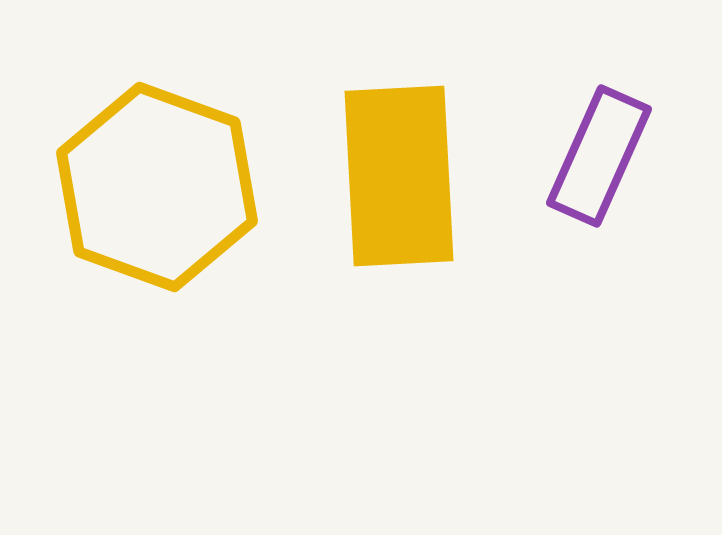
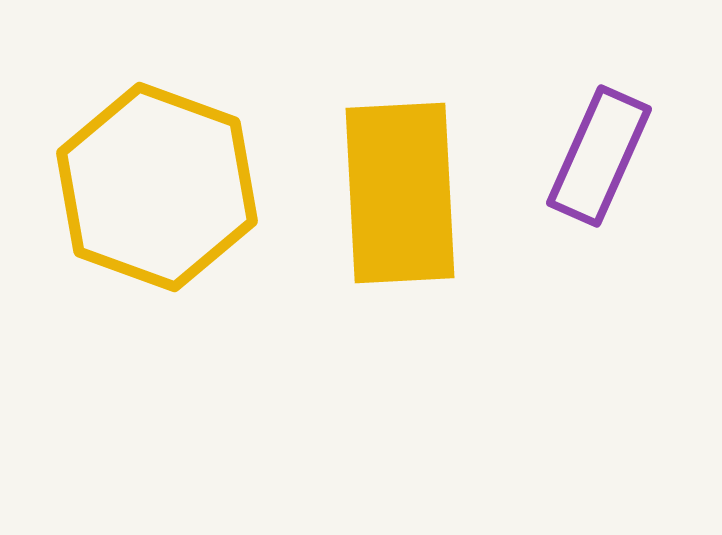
yellow rectangle: moved 1 px right, 17 px down
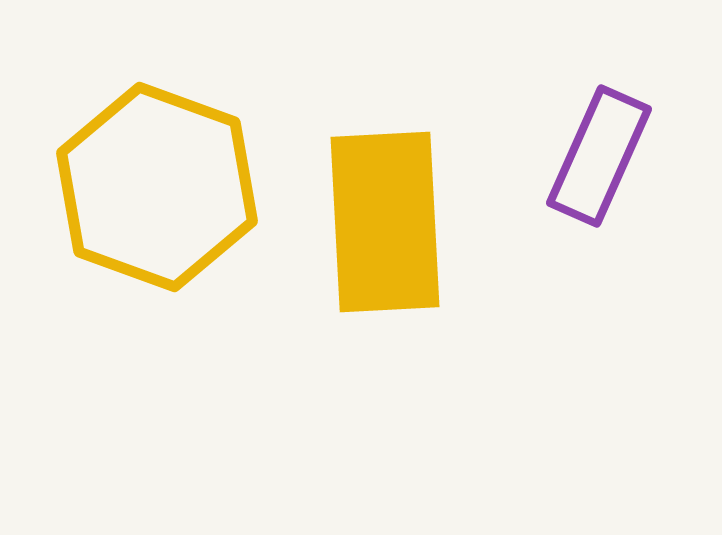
yellow rectangle: moved 15 px left, 29 px down
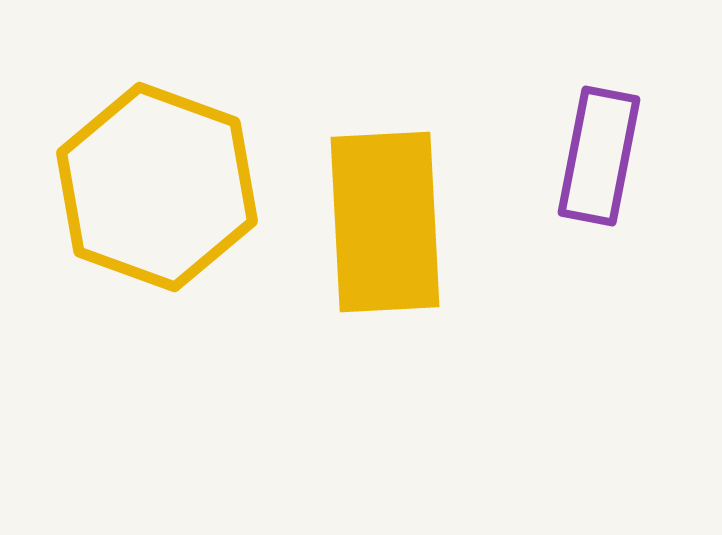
purple rectangle: rotated 13 degrees counterclockwise
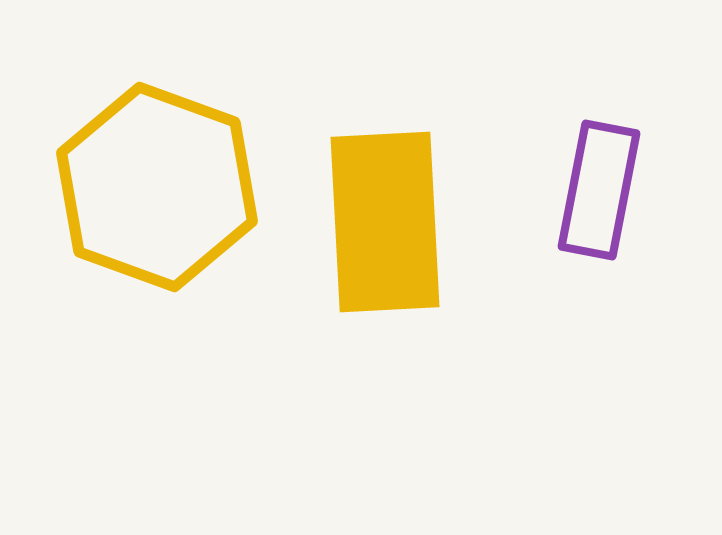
purple rectangle: moved 34 px down
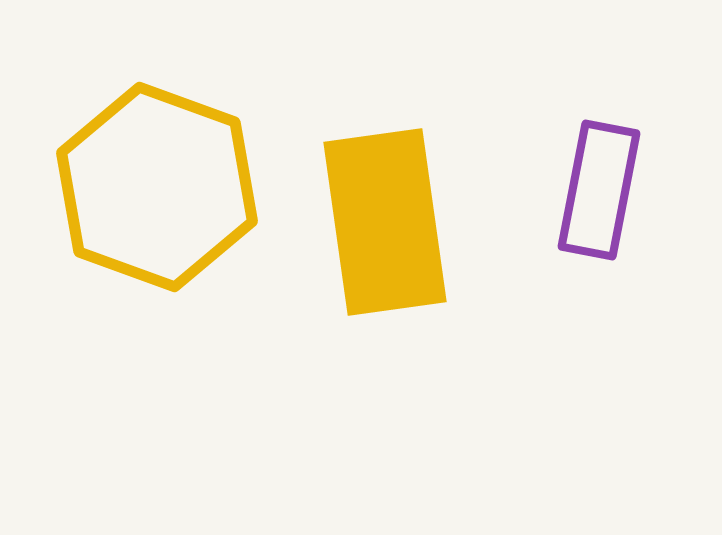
yellow rectangle: rotated 5 degrees counterclockwise
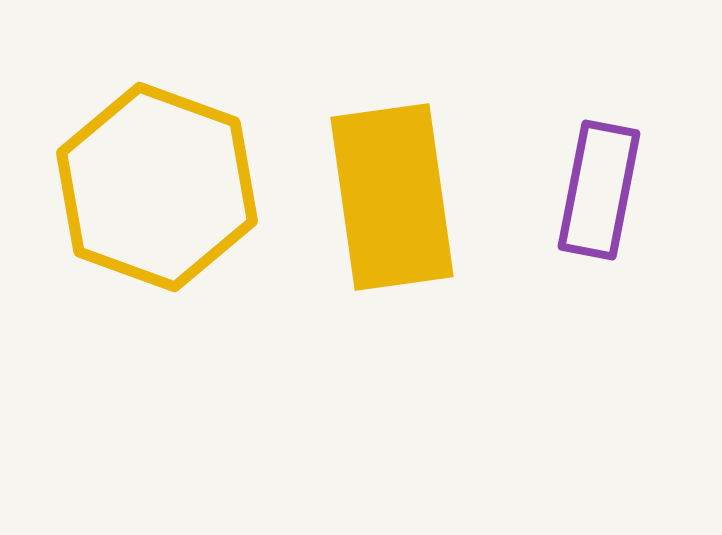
yellow rectangle: moved 7 px right, 25 px up
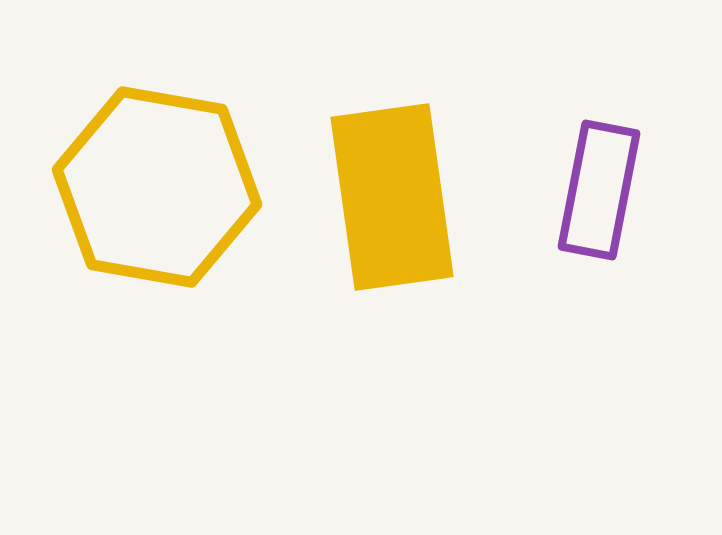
yellow hexagon: rotated 10 degrees counterclockwise
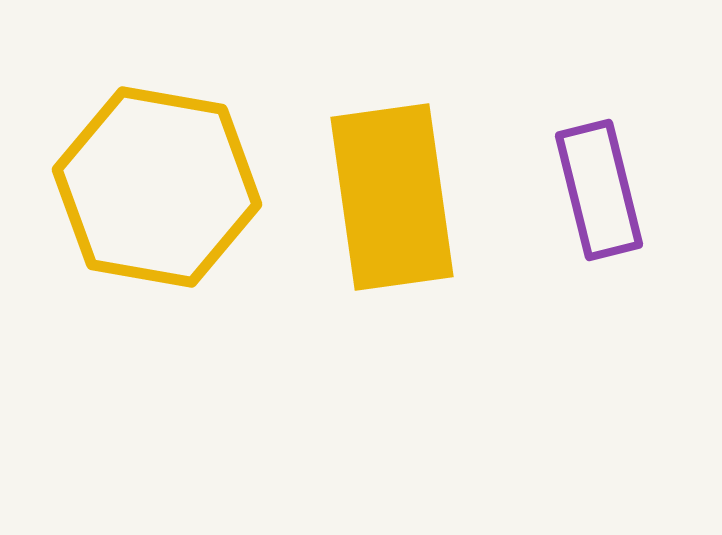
purple rectangle: rotated 25 degrees counterclockwise
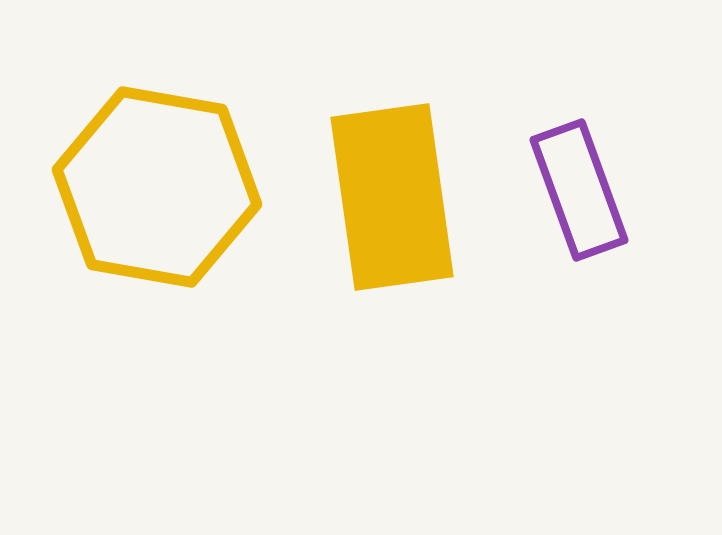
purple rectangle: moved 20 px left; rotated 6 degrees counterclockwise
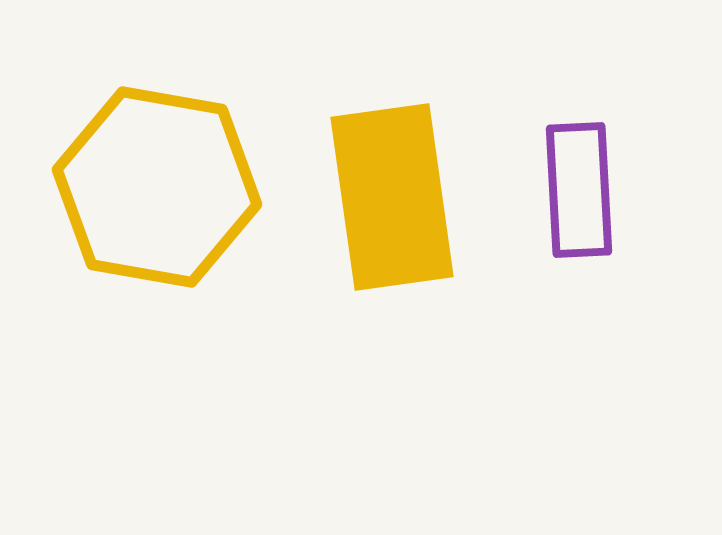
purple rectangle: rotated 17 degrees clockwise
